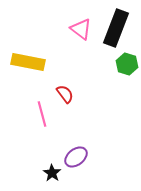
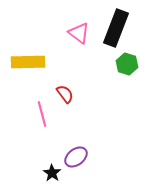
pink triangle: moved 2 px left, 4 px down
yellow rectangle: rotated 12 degrees counterclockwise
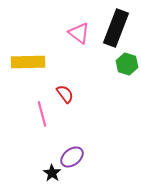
purple ellipse: moved 4 px left
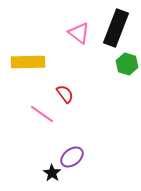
pink line: rotated 40 degrees counterclockwise
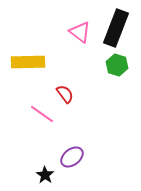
pink triangle: moved 1 px right, 1 px up
green hexagon: moved 10 px left, 1 px down
black star: moved 7 px left, 2 px down
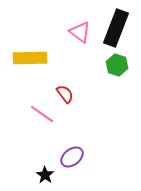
yellow rectangle: moved 2 px right, 4 px up
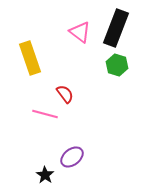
yellow rectangle: rotated 72 degrees clockwise
pink line: moved 3 px right; rotated 20 degrees counterclockwise
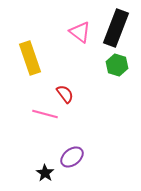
black star: moved 2 px up
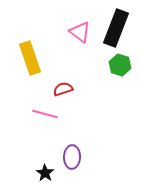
green hexagon: moved 3 px right
red semicircle: moved 2 px left, 5 px up; rotated 72 degrees counterclockwise
purple ellipse: rotated 50 degrees counterclockwise
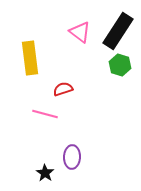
black rectangle: moved 2 px right, 3 px down; rotated 12 degrees clockwise
yellow rectangle: rotated 12 degrees clockwise
